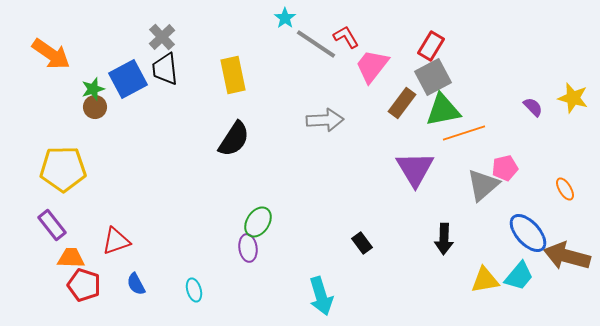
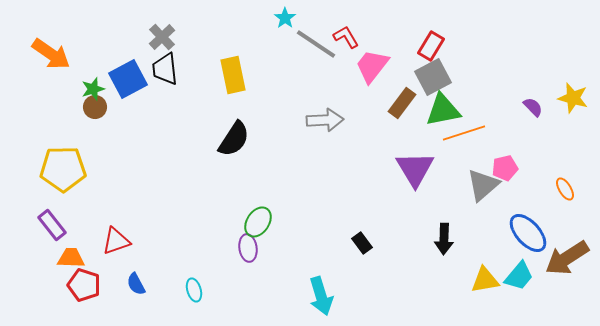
brown arrow: moved 2 px down; rotated 48 degrees counterclockwise
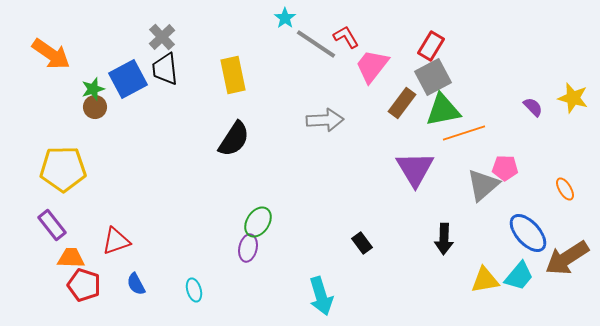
pink pentagon: rotated 15 degrees clockwise
purple ellipse: rotated 20 degrees clockwise
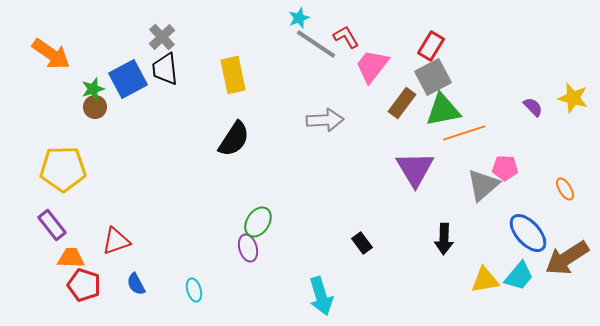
cyan star: moved 14 px right; rotated 15 degrees clockwise
purple ellipse: rotated 28 degrees counterclockwise
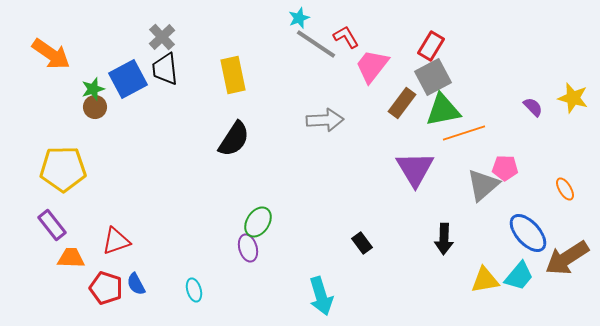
red pentagon: moved 22 px right, 3 px down
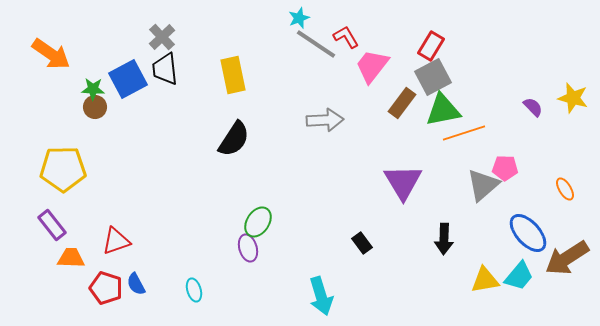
green star: rotated 20 degrees clockwise
purple triangle: moved 12 px left, 13 px down
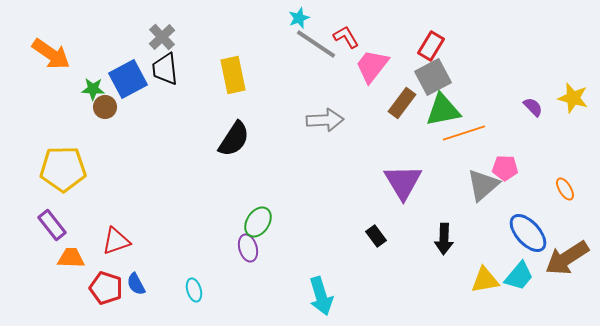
brown circle: moved 10 px right
black rectangle: moved 14 px right, 7 px up
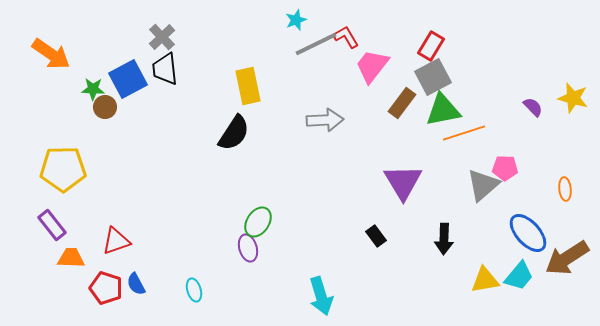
cyan star: moved 3 px left, 2 px down
gray line: rotated 60 degrees counterclockwise
yellow rectangle: moved 15 px right, 11 px down
black semicircle: moved 6 px up
orange ellipse: rotated 25 degrees clockwise
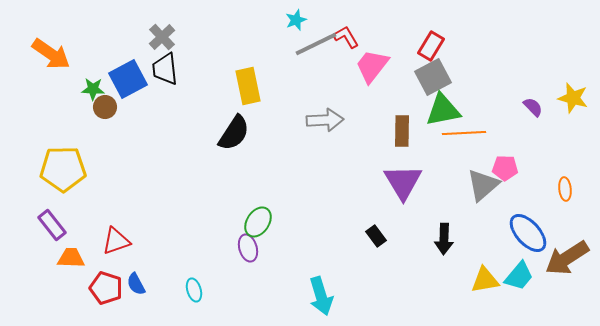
brown rectangle: moved 28 px down; rotated 36 degrees counterclockwise
orange line: rotated 15 degrees clockwise
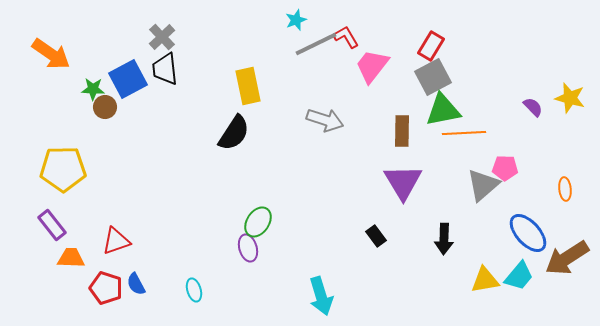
yellow star: moved 3 px left
gray arrow: rotated 21 degrees clockwise
